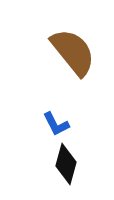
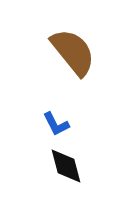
black diamond: moved 2 px down; rotated 30 degrees counterclockwise
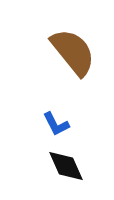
black diamond: rotated 9 degrees counterclockwise
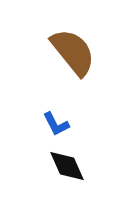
black diamond: moved 1 px right
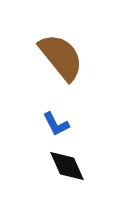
brown semicircle: moved 12 px left, 5 px down
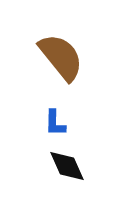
blue L-shape: moved 1 px left, 1 px up; rotated 28 degrees clockwise
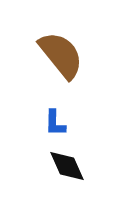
brown semicircle: moved 2 px up
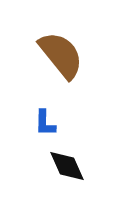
blue L-shape: moved 10 px left
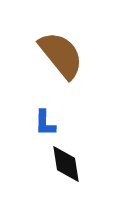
black diamond: moved 1 px left, 2 px up; rotated 15 degrees clockwise
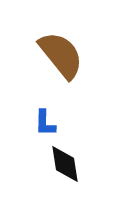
black diamond: moved 1 px left
